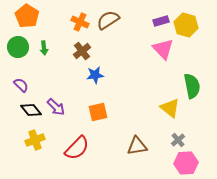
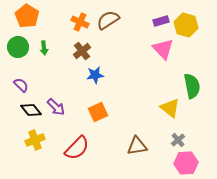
orange square: rotated 12 degrees counterclockwise
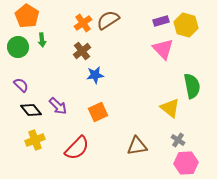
orange cross: moved 3 px right, 1 px down; rotated 30 degrees clockwise
green arrow: moved 2 px left, 8 px up
purple arrow: moved 2 px right, 1 px up
gray cross: rotated 16 degrees counterclockwise
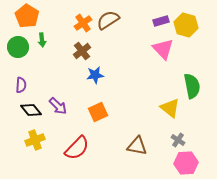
purple semicircle: rotated 49 degrees clockwise
brown triangle: rotated 20 degrees clockwise
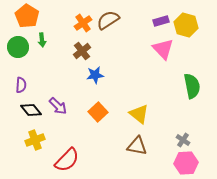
yellow triangle: moved 31 px left, 6 px down
orange square: rotated 18 degrees counterclockwise
gray cross: moved 5 px right
red semicircle: moved 10 px left, 12 px down
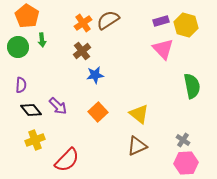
brown triangle: rotated 35 degrees counterclockwise
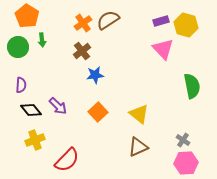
brown triangle: moved 1 px right, 1 px down
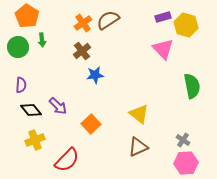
purple rectangle: moved 2 px right, 4 px up
orange square: moved 7 px left, 12 px down
